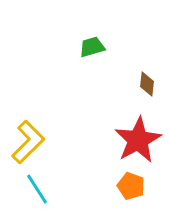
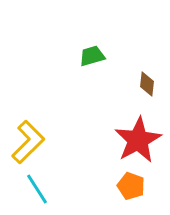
green trapezoid: moved 9 px down
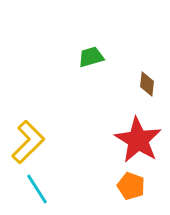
green trapezoid: moved 1 px left, 1 px down
red star: rotated 12 degrees counterclockwise
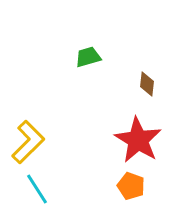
green trapezoid: moved 3 px left
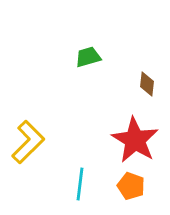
red star: moved 3 px left
cyan line: moved 43 px right, 5 px up; rotated 40 degrees clockwise
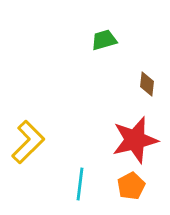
green trapezoid: moved 16 px right, 17 px up
red star: rotated 27 degrees clockwise
orange pentagon: rotated 24 degrees clockwise
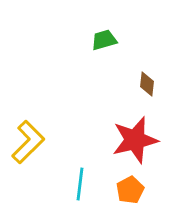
orange pentagon: moved 1 px left, 4 px down
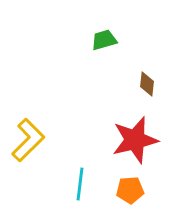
yellow L-shape: moved 2 px up
orange pentagon: rotated 24 degrees clockwise
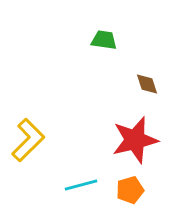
green trapezoid: rotated 24 degrees clockwise
brown diamond: rotated 25 degrees counterclockwise
cyan line: moved 1 px right, 1 px down; rotated 68 degrees clockwise
orange pentagon: rotated 12 degrees counterclockwise
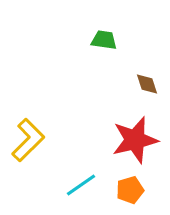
cyan line: rotated 20 degrees counterclockwise
